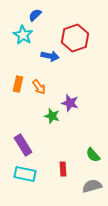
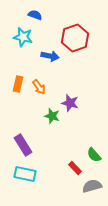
blue semicircle: rotated 64 degrees clockwise
cyan star: moved 2 px down; rotated 18 degrees counterclockwise
green semicircle: moved 1 px right
red rectangle: moved 12 px right, 1 px up; rotated 40 degrees counterclockwise
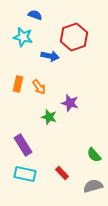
red hexagon: moved 1 px left, 1 px up
green star: moved 3 px left, 1 px down
red rectangle: moved 13 px left, 5 px down
gray semicircle: moved 1 px right
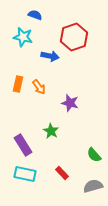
green star: moved 2 px right, 14 px down; rotated 14 degrees clockwise
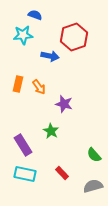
cyan star: moved 2 px up; rotated 18 degrees counterclockwise
purple star: moved 6 px left, 1 px down
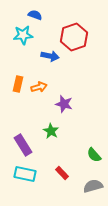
orange arrow: rotated 70 degrees counterclockwise
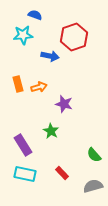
orange rectangle: rotated 28 degrees counterclockwise
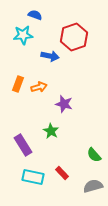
orange rectangle: rotated 35 degrees clockwise
cyan rectangle: moved 8 px right, 3 px down
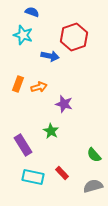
blue semicircle: moved 3 px left, 3 px up
cyan star: rotated 24 degrees clockwise
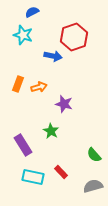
blue semicircle: rotated 48 degrees counterclockwise
blue arrow: moved 3 px right
red rectangle: moved 1 px left, 1 px up
